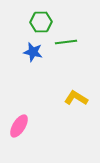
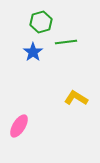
green hexagon: rotated 15 degrees counterclockwise
blue star: rotated 24 degrees clockwise
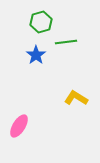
blue star: moved 3 px right, 3 px down
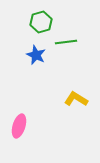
blue star: rotated 12 degrees counterclockwise
yellow L-shape: moved 1 px down
pink ellipse: rotated 15 degrees counterclockwise
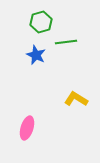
pink ellipse: moved 8 px right, 2 px down
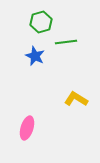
blue star: moved 1 px left, 1 px down
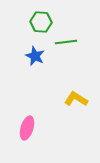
green hexagon: rotated 20 degrees clockwise
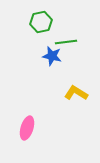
green hexagon: rotated 15 degrees counterclockwise
blue star: moved 17 px right; rotated 12 degrees counterclockwise
yellow L-shape: moved 6 px up
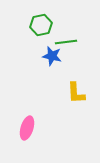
green hexagon: moved 3 px down
yellow L-shape: rotated 125 degrees counterclockwise
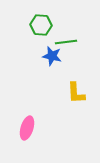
green hexagon: rotated 15 degrees clockwise
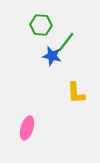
green line: rotated 45 degrees counterclockwise
